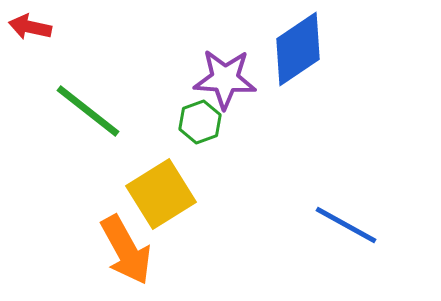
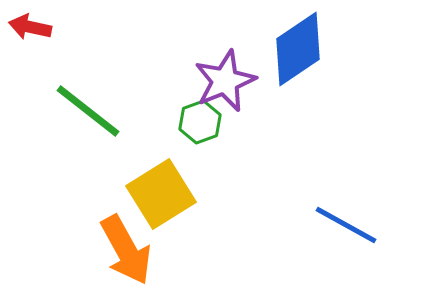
purple star: moved 2 px down; rotated 26 degrees counterclockwise
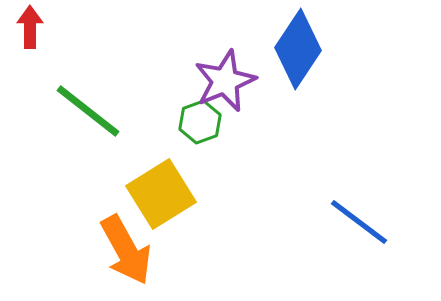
red arrow: rotated 78 degrees clockwise
blue diamond: rotated 22 degrees counterclockwise
blue line: moved 13 px right, 3 px up; rotated 8 degrees clockwise
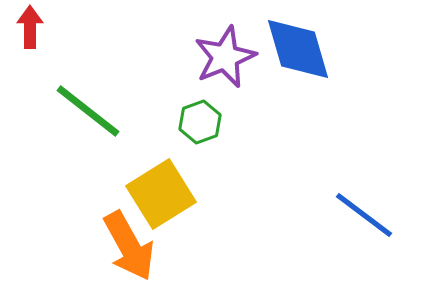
blue diamond: rotated 50 degrees counterclockwise
purple star: moved 24 px up
blue line: moved 5 px right, 7 px up
orange arrow: moved 3 px right, 4 px up
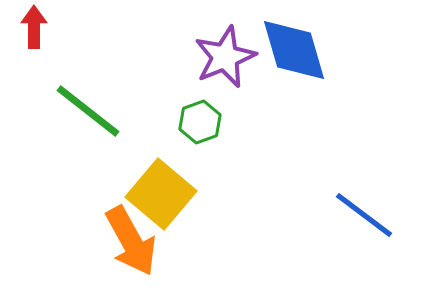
red arrow: moved 4 px right
blue diamond: moved 4 px left, 1 px down
yellow square: rotated 18 degrees counterclockwise
orange arrow: moved 2 px right, 5 px up
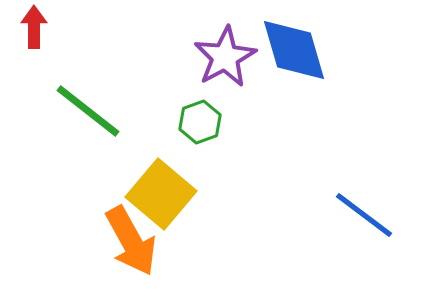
purple star: rotated 6 degrees counterclockwise
